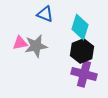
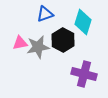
blue triangle: rotated 42 degrees counterclockwise
cyan diamond: moved 3 px right, 5 px up
gray star: moved 2 px right, 1 px down
black hexagon: moved 19 px left, 11 px up; rotated 10 degrees counterclockwise
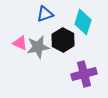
pink triangle: rotated 35 degrees clockwise
purple cross: rotated 30 degrees counterclockwise
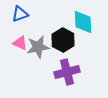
blue triangle: moved 25 px left
cyan diamond: rotated 20 degrees counterclockwise
purple cross: moved 17 px left, 2 px up
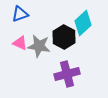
cyan diamond: moved 1 px down; rotated 50 degrees clockwise
black hexagon: moved 1 px right, 3 px up
gray star: moved 1 px right, 1 px up; rotated 20 degrees clockwise
purple cross: moved 2 px down
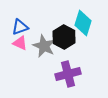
blue triangle: moved 13 px down
cyan diamond: rotated 30 degrees counterclockwise
gray star: moved 5 px right; rotated 15 degrees clockwise
purple cross: moved 1 px right
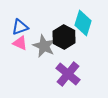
purple cross: rotated 35 degrees counterclockwise
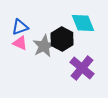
cyan diamond: rotated 40 degrees counterclockwise
black hexagon: moved 2 px left, 2 px down
gray star: rotated 20 degrees clockwise
purple cross: moved 14 px right, 6 px up
